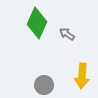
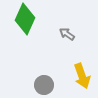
green diamond: moved 12 px left, 4 px up
yellow arrow: rotated 25 degrees counterclockwise
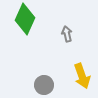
gray arrow: rotated 42 degrees clockwise
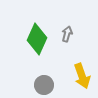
green diamond: moved 12 px right, 20 px down
gray arrow: rotated 28 degrees clockwise
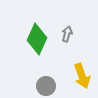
gray circle: moved 2 px right, 1 px down
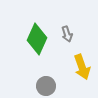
gray arrow: rotated 147 degrees clockwise
yellow arrow: moved 9 px up
